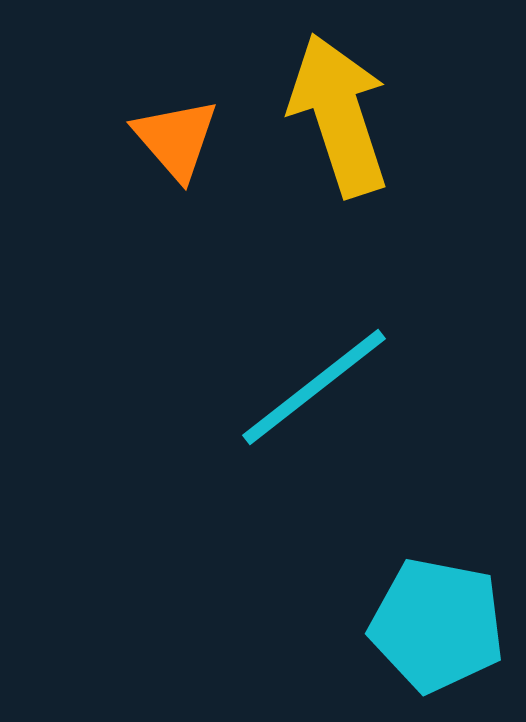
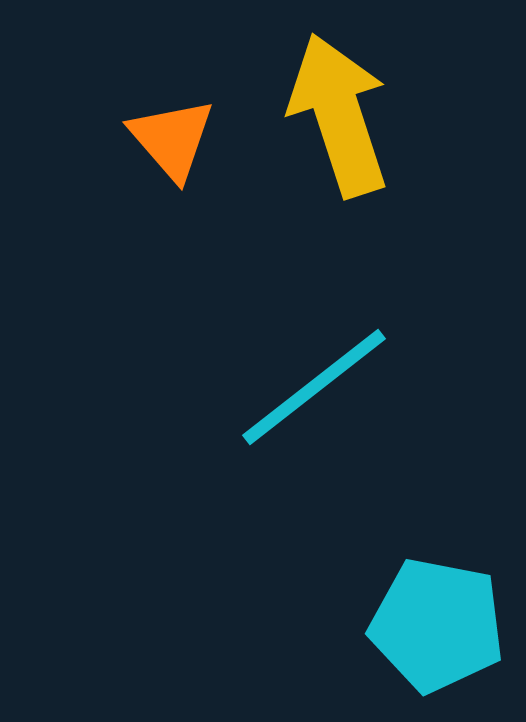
orange triangle: moved 4 px left
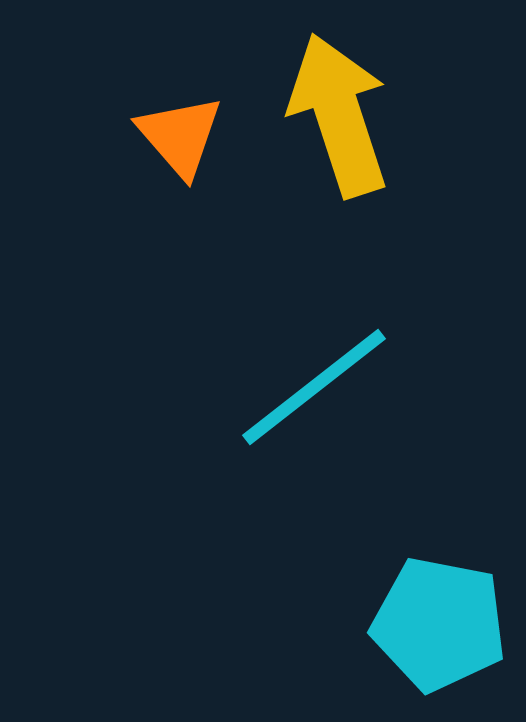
orange triangle: moved 8 px right, 3 px up
cyan pentagon: moved 2 px right, 1 px up
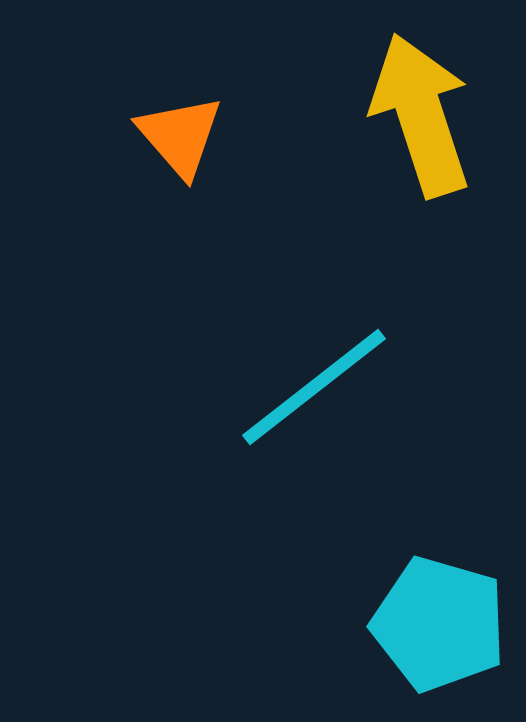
yellow arrow: moved 82 px right
cyan pentagon: rotated 5 degrees clockwise
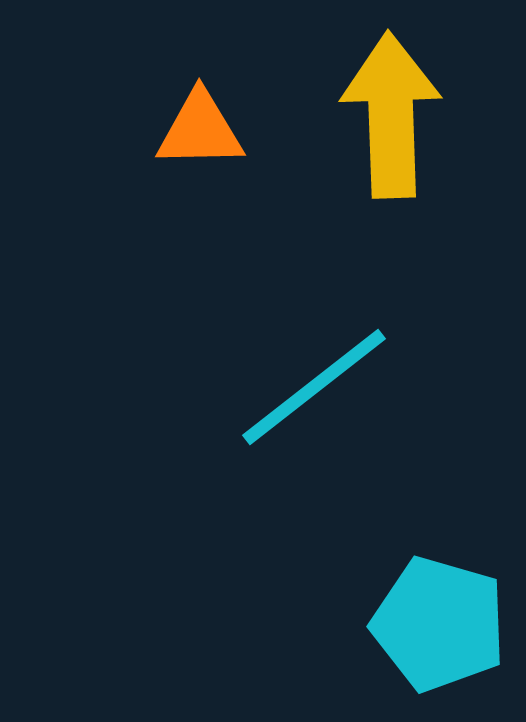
yellow arrow: moved 30 px left; rotated 16 degrees clockwise
orange triangle: moved 20 px right, 6 px up; rotated 50 degrees counterclockwise
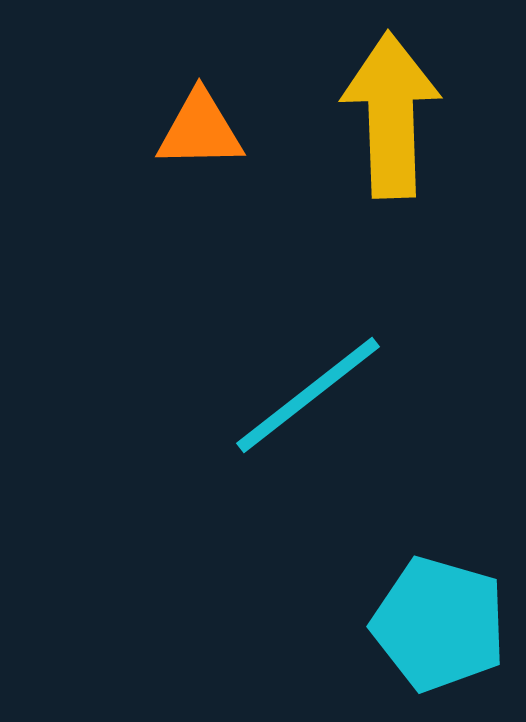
cyan line: moved 6 px left, 8 px down
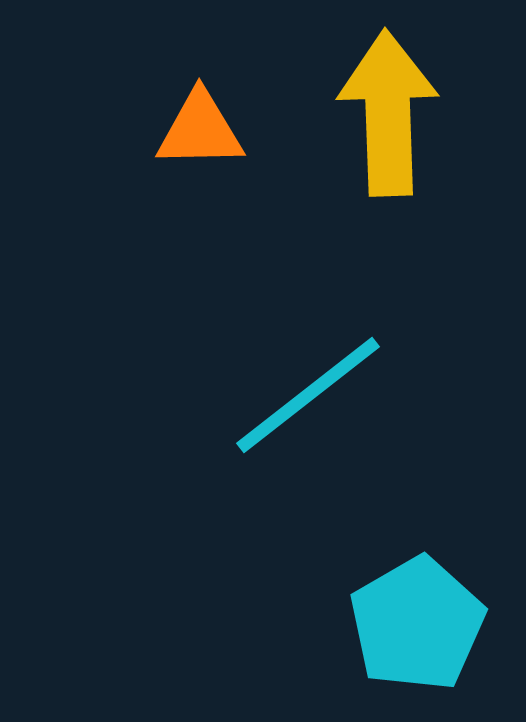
yellow arrow: moved 3 px left, 2 px up
cyan pentagon: moved 22 px left; rotated 26 degrees clockwise
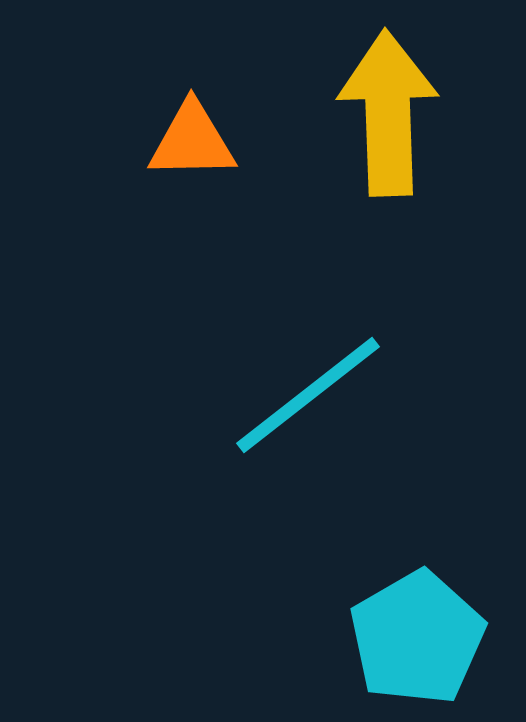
orange triangle: moved 8 px left, 11 px down
cyan pentagon: moved 14 px down
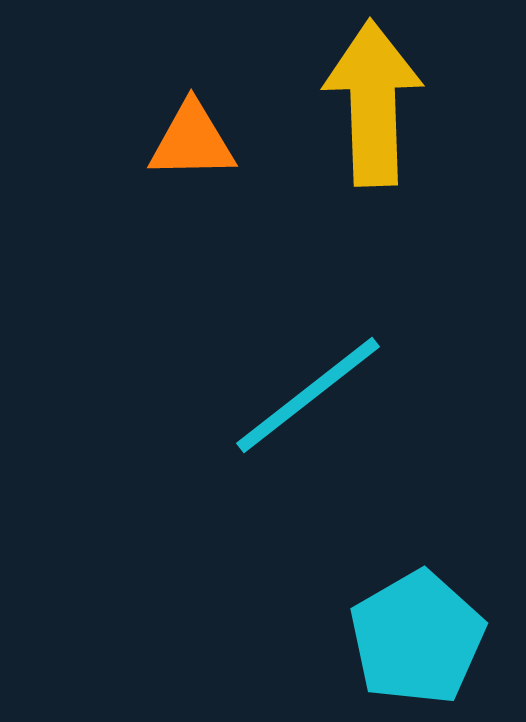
yellow arrow: moved 15 px left, 10 px up
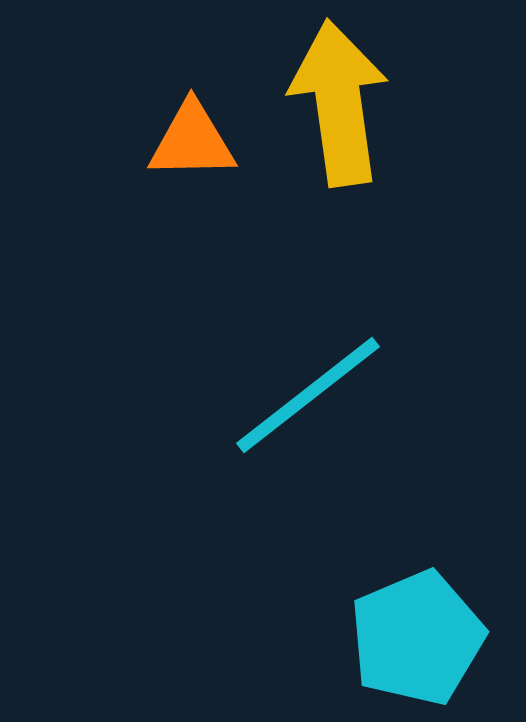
yellow arrow: moved 34 px left; rotated 6 degrees counterclockwise
cyan pentagon: rotated 7 degrees clockwise
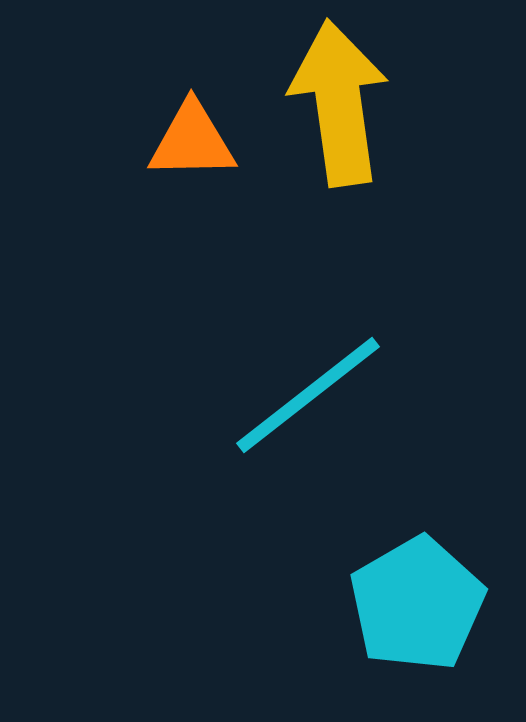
cyan pentagon: moved 34 px up; rotated 7 degrees counterclockwise
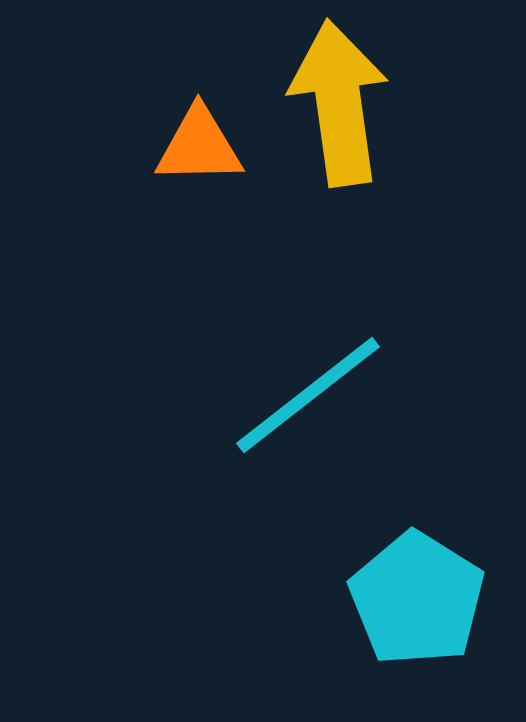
orange triangle: moved 7 px right, 5 px down
cyan pentagon: moved 5 px up; rotated 10 degrees counterclockwise
